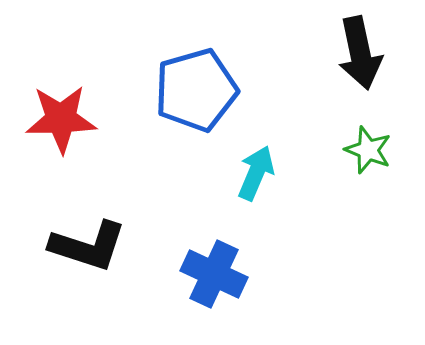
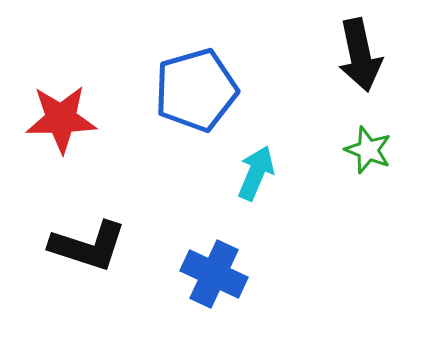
black arrow: moved 2 px down
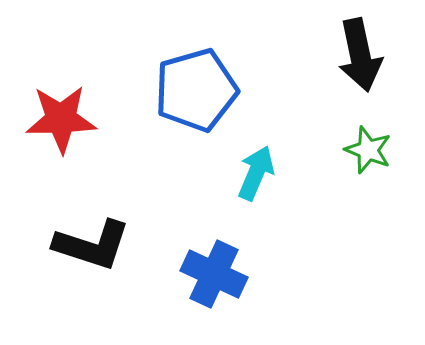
black L-shape: moved 4 px right, 1 px up
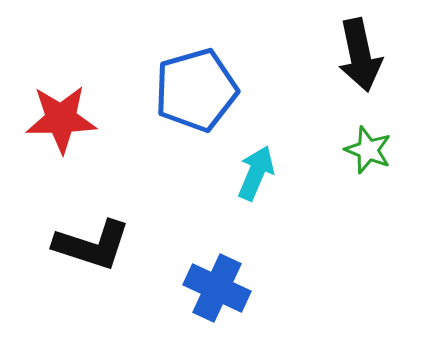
blue cross: moved 3 px right, 14 px down
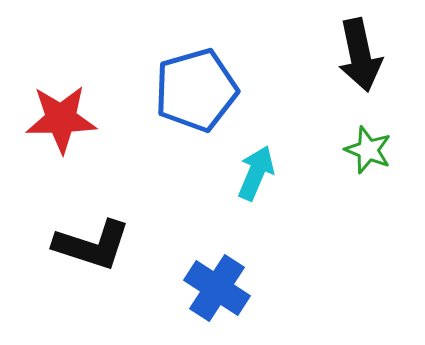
blue cross: rotated 8 degrees clockwise
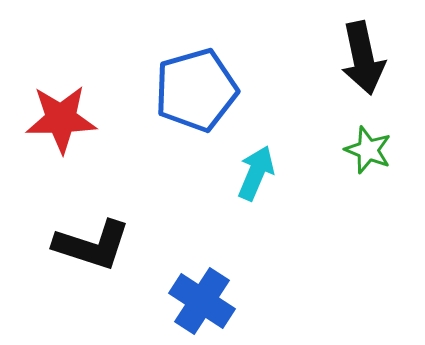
black arrow: moved 3 px right, 3 px down
blue cross: moved 15 px left, 13 px down
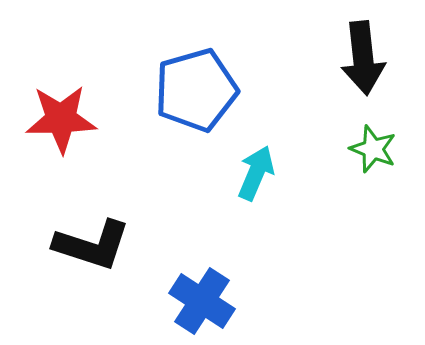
black arrow: rotated 6 degrees clockwise
green star: moved 5 px right, 1 px up
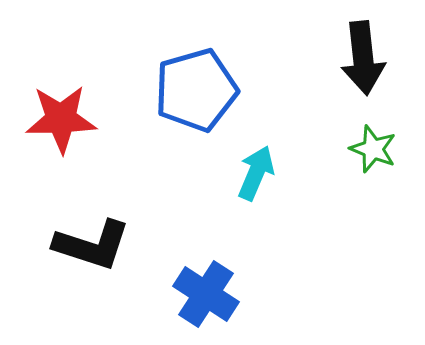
blue cross: moved 4 px right, 7 px up
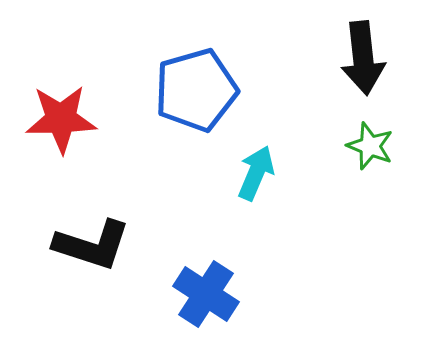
green star: moved 3 px left, 3 px up
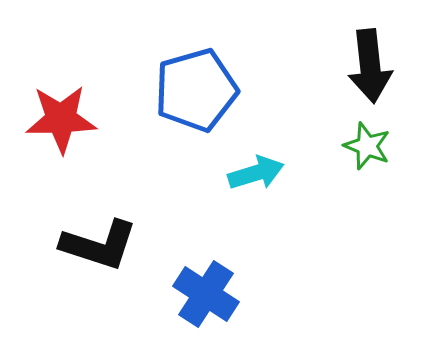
black arrow: moved 7 px right, 8 px down
green star: moved 3 px left
cyan arrow: rotated 50 degrees clockwise
black L-shape: moved 7 px right
